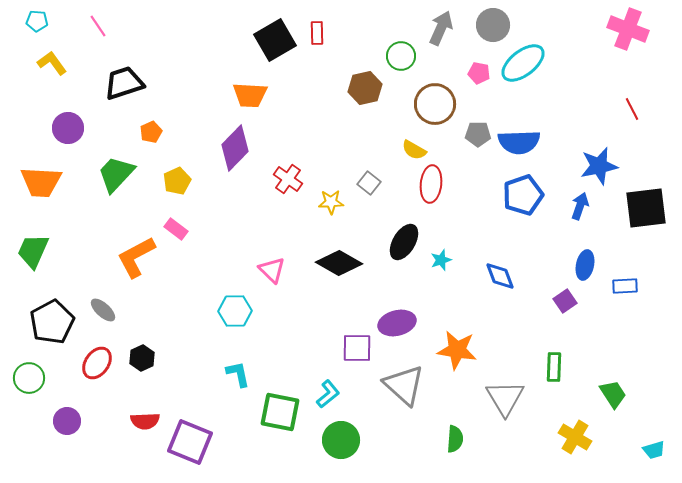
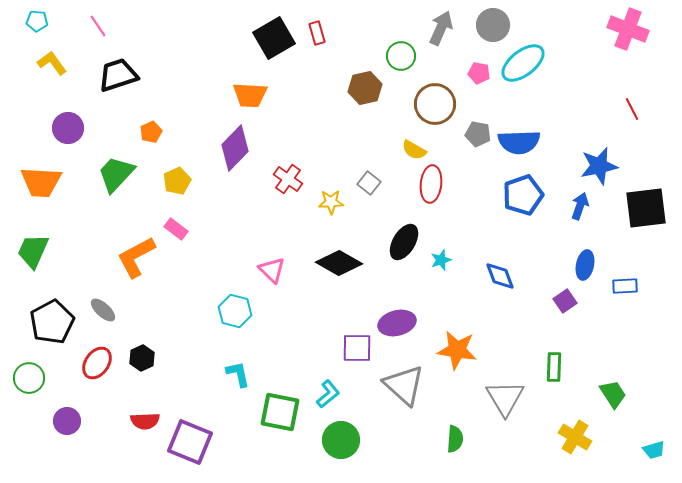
red rectangle at (317, 33): rotated 15 degrees counterclockwise
black square at (275, 40): moved 1 px left, 2 px up
black trapezoid at (124, 83): moved 6 px left, 8 px up
gray pentagon at (478, 134): rotated 10 degrees clockwise
cyan hexagon at (235, 311): rotated 16 degrees clockwise
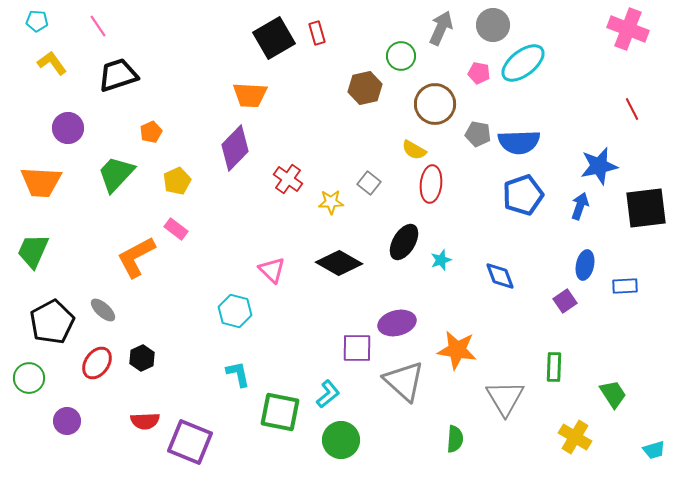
gray triangle at (404, 385): moved 4 px up
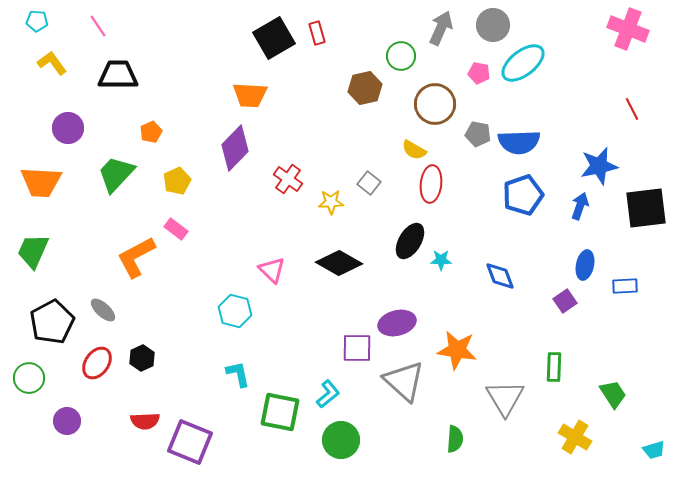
black trapezoid at (118, 75): rotated 18 degrees clockwise
black ellipse at (404, 242): moved 6 px right, 1 px up
cyan star at (441, 260): rotated 20 degrees clockwise
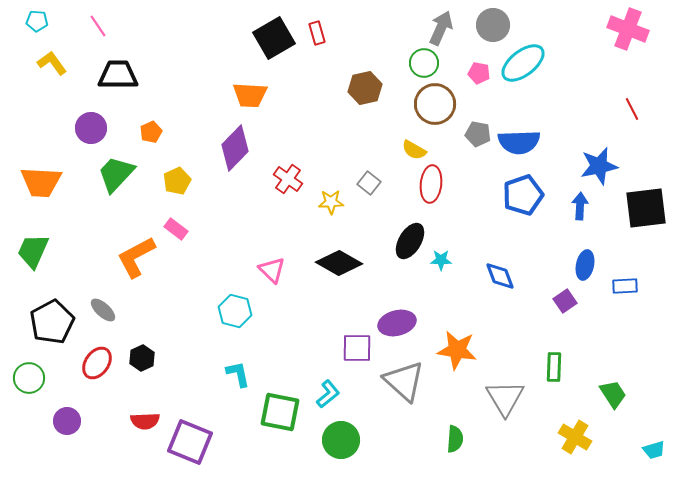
green circle at (401, 56): moved 23 px right, 7 px down
purple circle at (68, 128): moved 23 px right
blue arrow at (580, 206): rotated 16 degrees counterclockwise
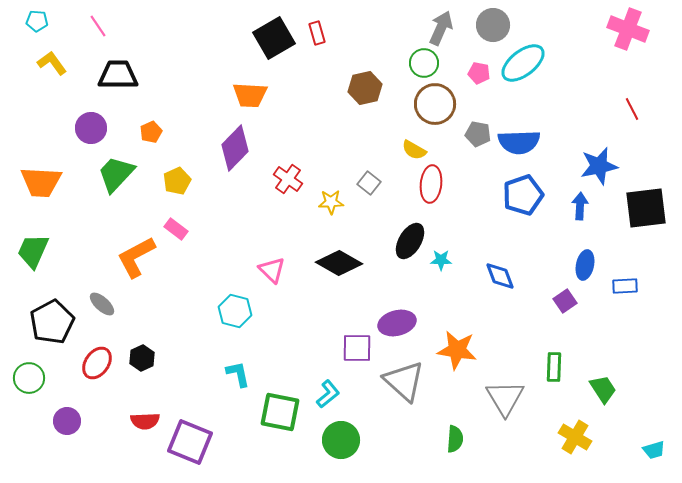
gray ellipse at (103, 310): moved 1 px left, 6 px up
green trapezoid at (613, 394): moved 10 px left, 5 px up
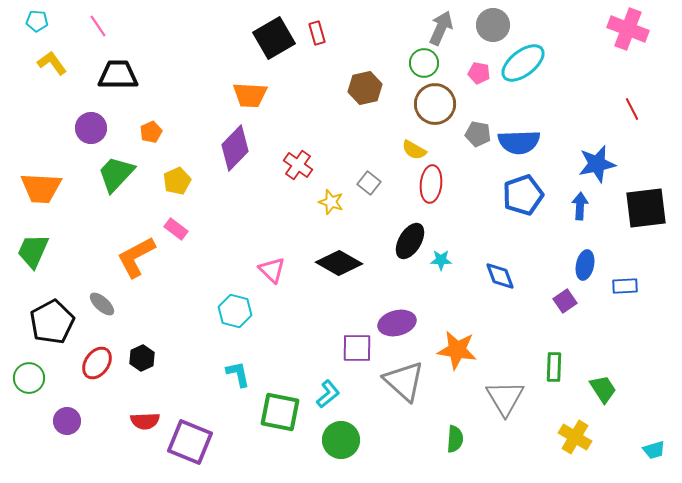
blue star at (599, 166): moved 2 px left, 2 px up
red cross at (288, 179): moved 10 px right, 14 px up
orange trapezoid at (41, 182): moved 6 px down
yellow star at (331, 202): rotated 20 degrees clockwise
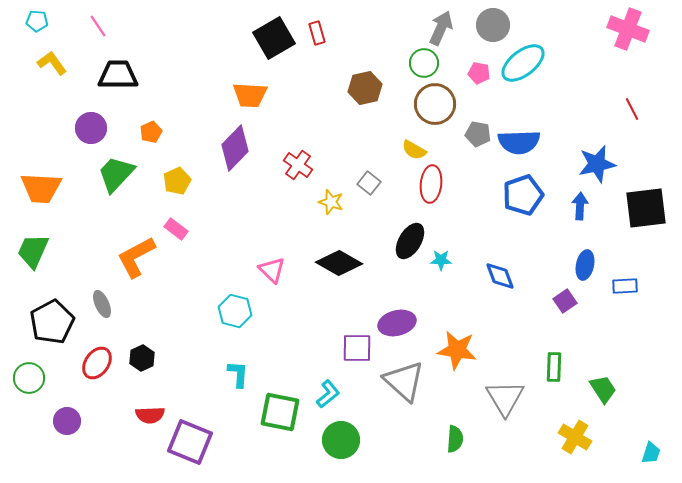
gray ellipse at (102, 304): rotated 24 degrees clockwise
cyan L-shape at (238, 374): rotated 16 degrees clockwise
red semicircle at (145, 421): moved 5 px right, 6 px up
cyan trapezoid at (654, 450): moved 3 px left, 3 px down; rotated 55 degrees counterclockwise
